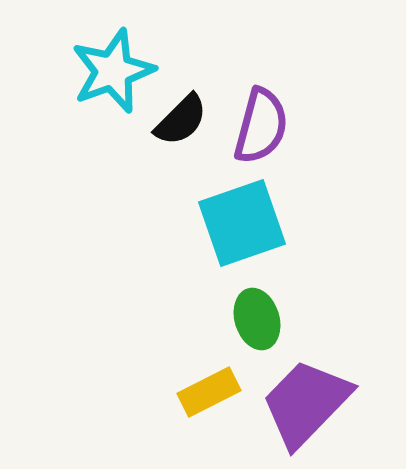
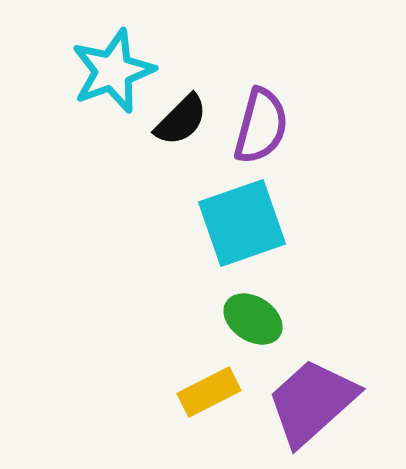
green ellipse: moved 4 px left; rotated 40 degrees counterclockwise
purple trapezoid: moved 6 px right, 1 px up; rotated 4 degrees clockwise
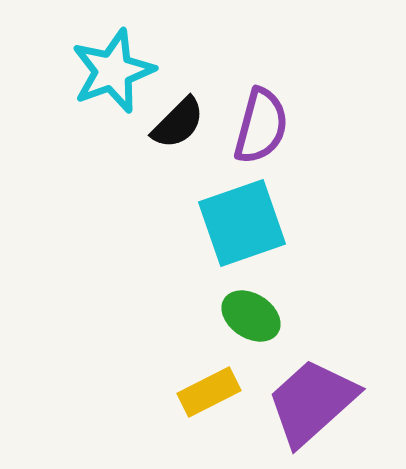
black semicircle: moved 3 px left, 3 px down
green ellipse: moved 2 px left, 3 px up
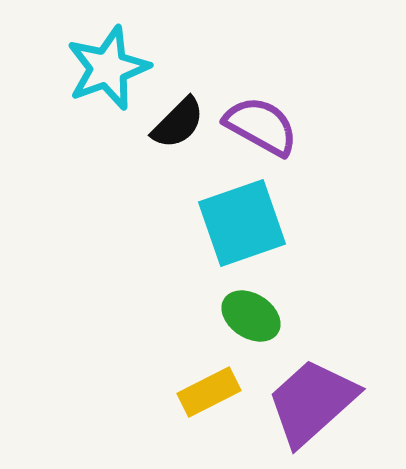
cyan star: moved 5 px left, 3 px up
purple semicircle: rotated 76 degrees counterclockwise
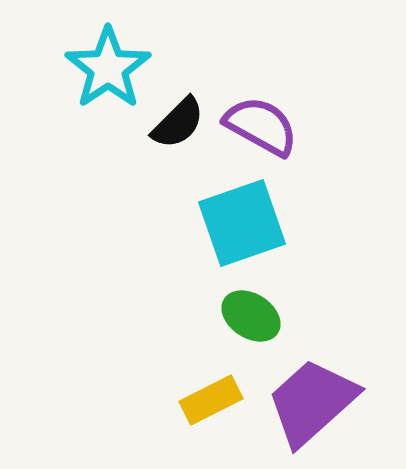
cyan star: rotated 14 degrees counterclockwise
yellow rectangle: moved 2 px right, 8 px down
